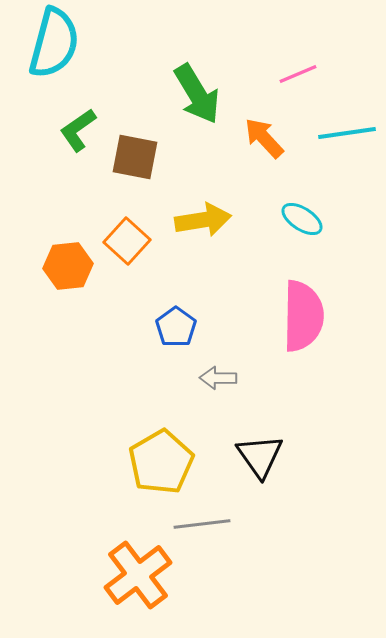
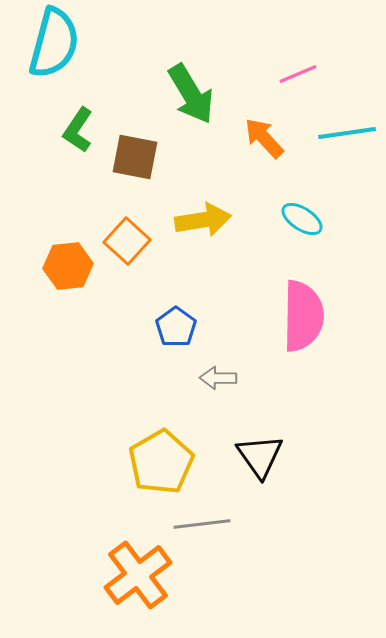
green arrow: moved 6 px left
green L-shape: rotated 21 degrees counterclockwise
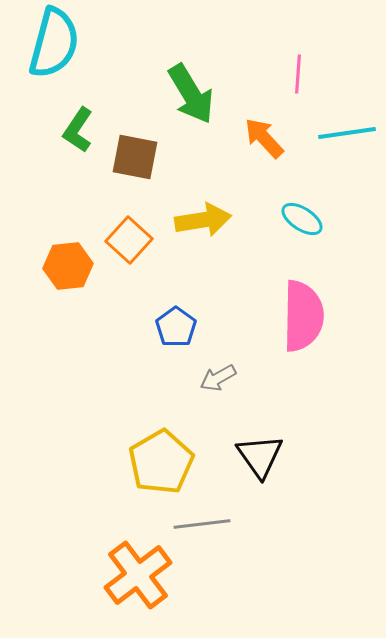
pink line: rotated 63 degrees counterclockwise
orange square: moved 2 px right, 1 px up
gray arrow: rotated 30 degrees counterclockwise
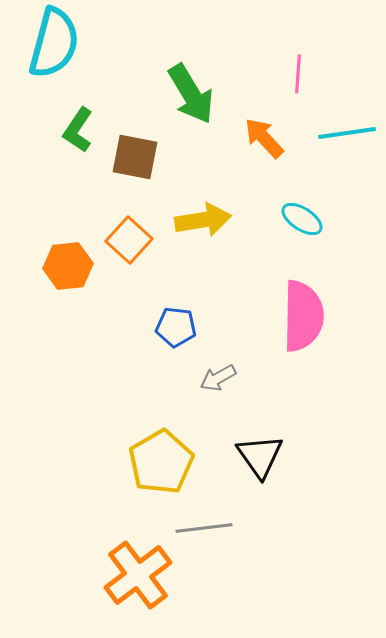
blue pentagon: rotated 30 degrees counterclockwise
gray line: moved 2 px right, 4 px down
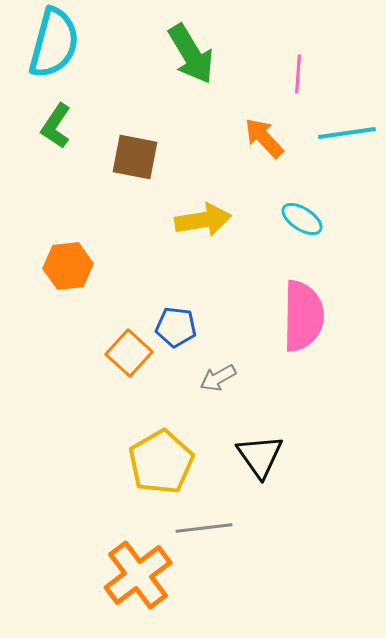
green arrow: moved 40 px up
green L-shape: moved 22 px left, 4 px up
orange square: moved 113 px down
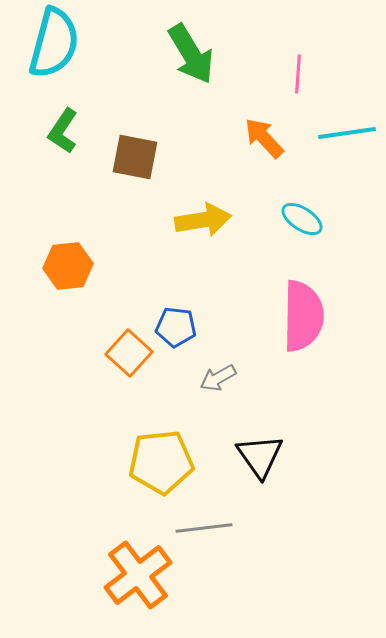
green L-shape: moved 7 px right, 5 px down
yellow pentagon: rotated 24 degrees clockwise
